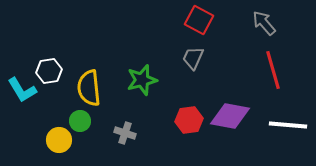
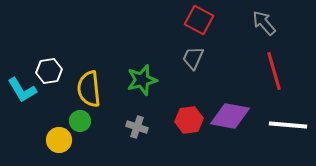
red line: moved 1 px right, 1 px down
yellow semicircle: moved 1 px down
gray cross: moved 12 px right, 6 px up
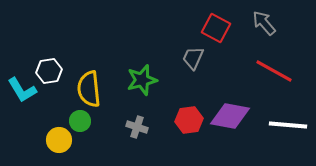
red square: moved 17 px right, 8 px down
red line: rotated 45 degrees counterclockwise
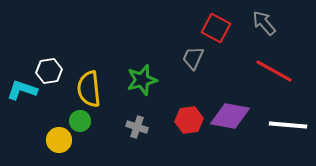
cyan L-shape: rotated 140 degrees clockwise
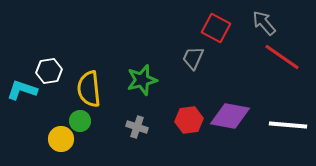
red line: moved 8 px right, 14 px up; rotated 6 degrees clockwise
yellow circle: moved 2 px right, 1 px up
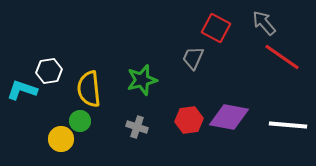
purple diamond: moved 1 px left, 1 px down
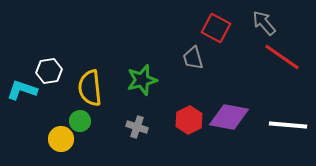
gray trapezoid: rotated 40 degrees counterclockwise
yellow semicircle: moved 1 px right, 1 px up
red hexagon: rotated 20 degrees counterclockwise
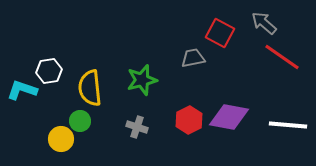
gray arrow: rotated 8 degrees counterclockwise
red square: moved 4 px right, 5 px down
gray trapezoid: rotated 95 degrees clockwise
